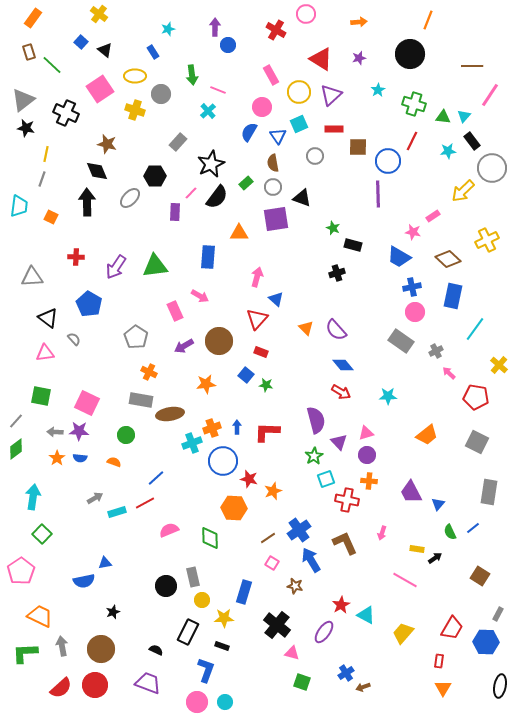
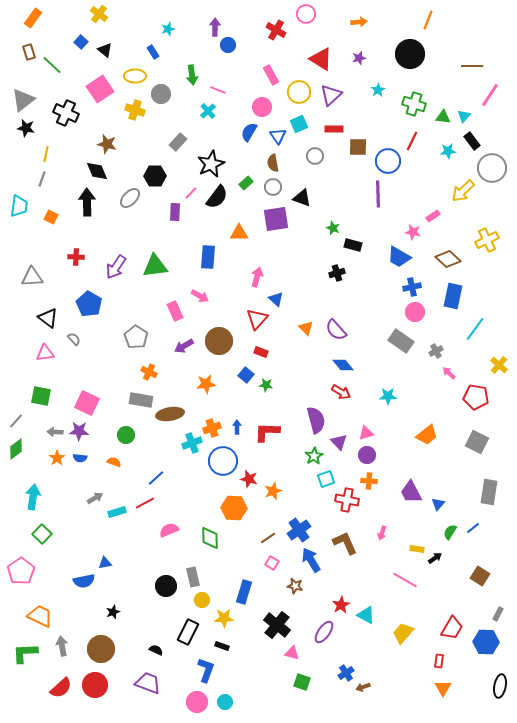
green semicircle at (450, 532): rotated 56 degrees clockwise
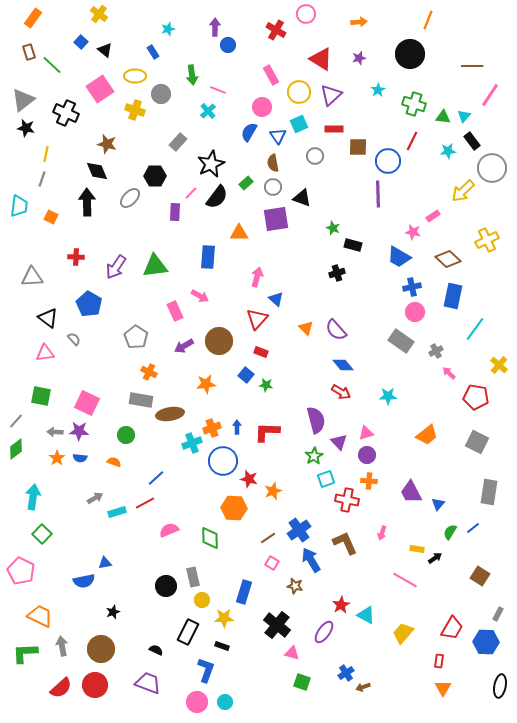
pink pentagon at (21, 571): rotated 12 degrees counterclockwise
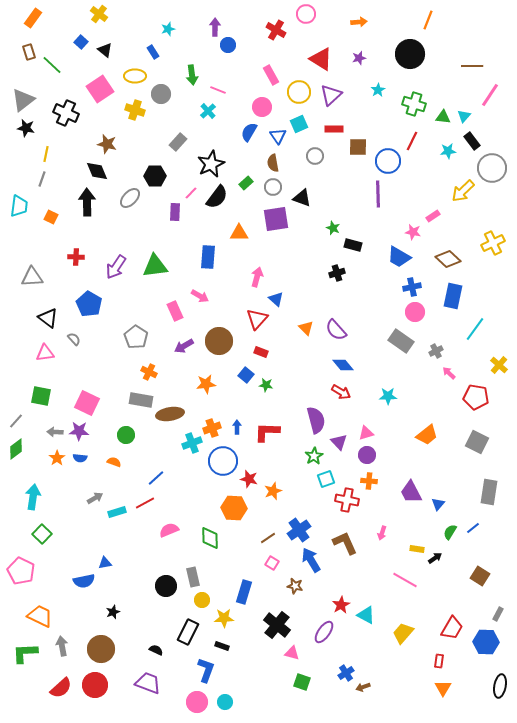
yellow cross at (487, 240): moved 6 px right, 3 px down
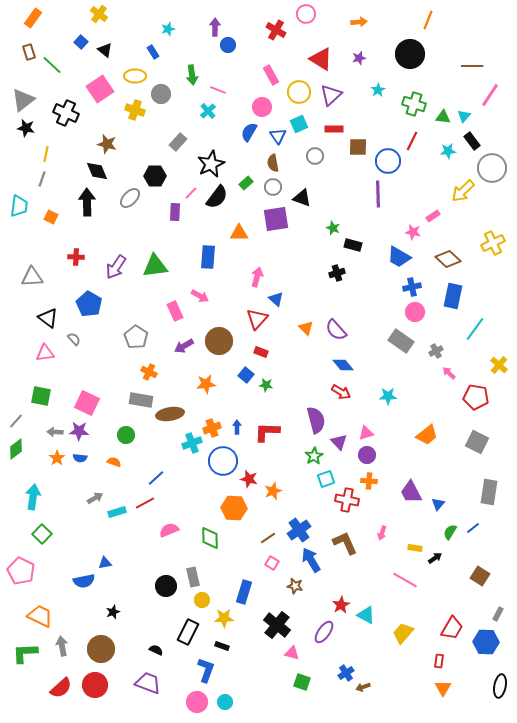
yellow rectangle at (417, 549): moved 2 px left, 1 px up
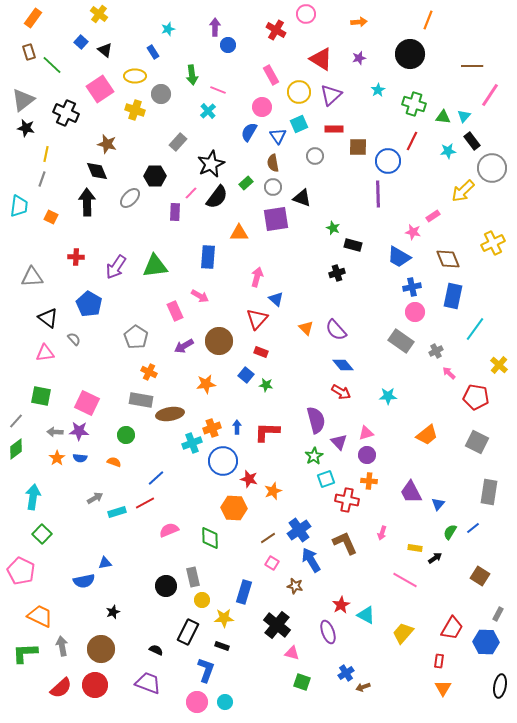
brown diamond at (448, 259): rotated 25 degrees clockwise
purple ellipse at (324, 632): moved 4 px right; rotated 55 degrees counterclockwise
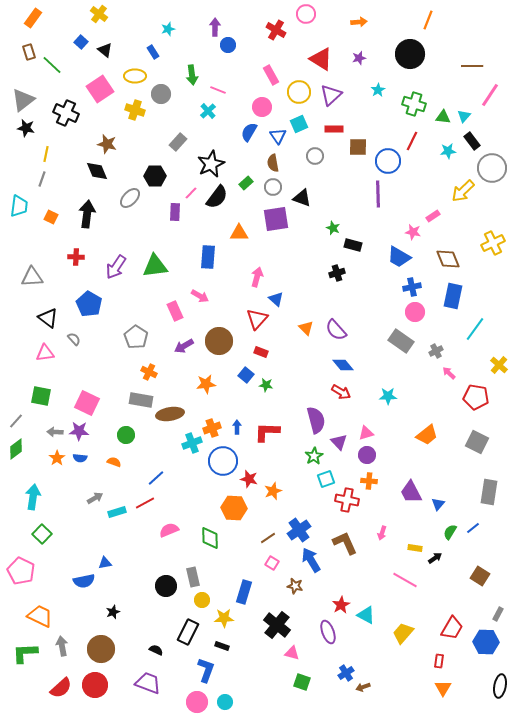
black arrow at (87, 202): moved 12 px down; rotated 8 degrees clockwise
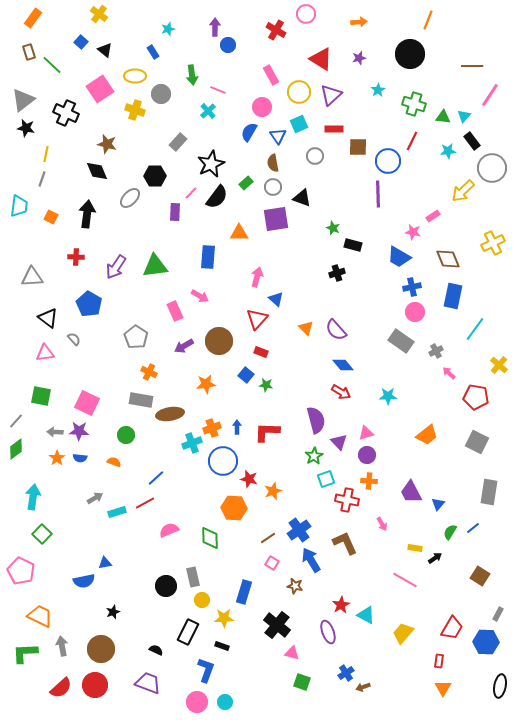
pink arrow at (382, 533): moved 9 px up; rotated 48 degrees counterclockwise
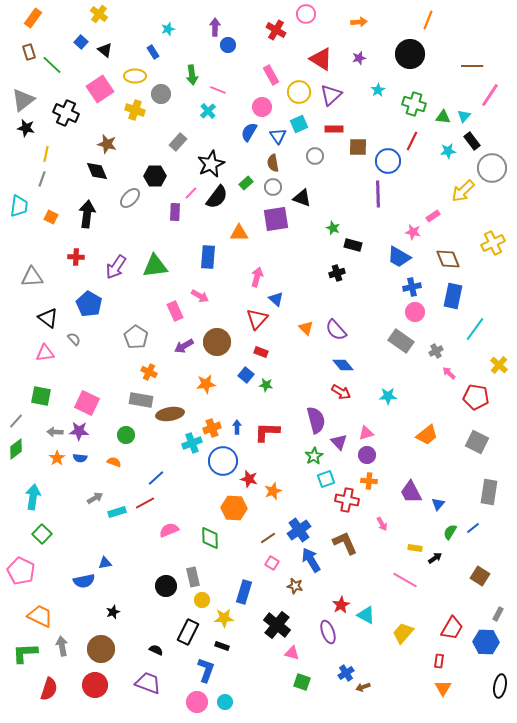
brown circle at (219, 341): moved 2 px left, 1 px down
red semicircle at (61, 688): moved 12 px left, 1 px down; rotated 30 degrees counterclockwise
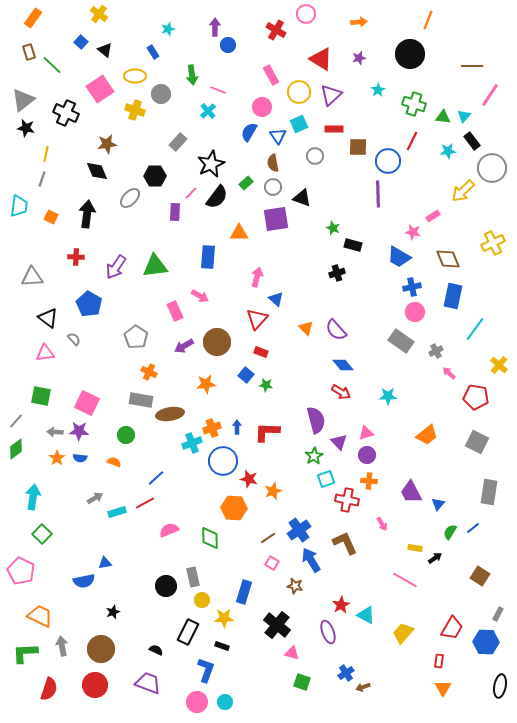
brown star at (107, 144): rotated 24 degrees counterclockwise
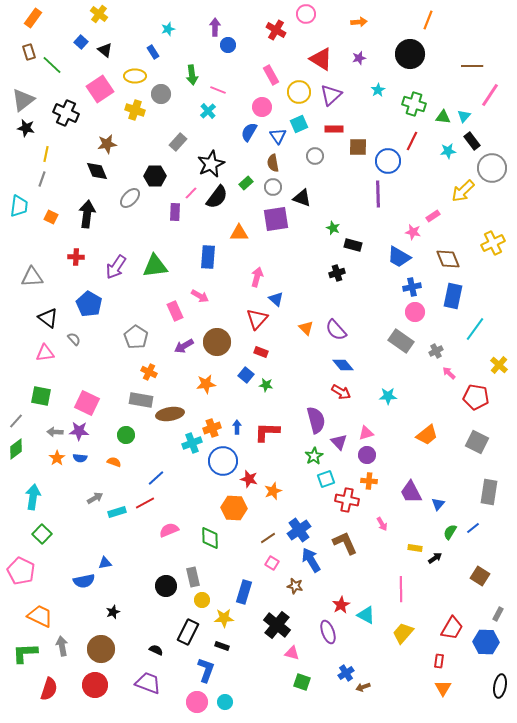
pink line at (405, 580): moved 4 px left, 9 px down; rotated 60 degrees clockwise
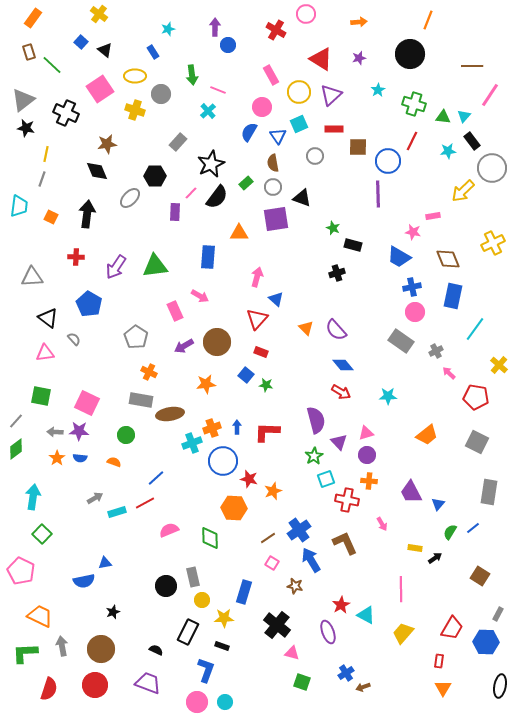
pink rectangle at (433, 216): rotated 24 degrees clockwise
